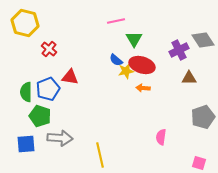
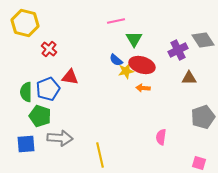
purple cross: moved 1 px left
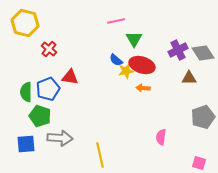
gray diamond: moved 13 px down
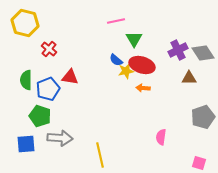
green semicircle: moved 12 px up
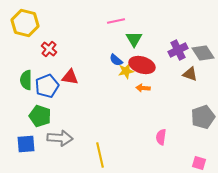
brown triangle: moved 1 px right, 4 px up; rotated 21 degrees clockwise
blue pentagon: moved 1 px left, 3 px up
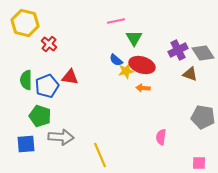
green triangle: moved 1 px up
red cross: moved 5 px up
gray pentagon: rotated 30 degrees clockwise
gray arrow: moved 1 px right, 1 px up
yellow line: rotated 10 degrees counterclockwise
pink square: rotated 16 degrees counterclockwise
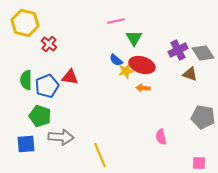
pink semicircle: rotated 21 degrees counterclockwise
